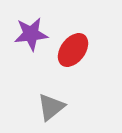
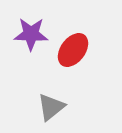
purple star: rotated 8 degrees clockwise
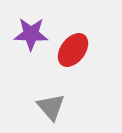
gray triangle: rotated 32 degrees counterclockwise
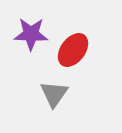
gray triangle: moved 3 px right, 13 px up; rotated 16 degrees clockwise
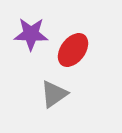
gray triangle: rotated 20 degrees clockwise
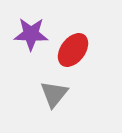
gray triangle: rotated 16 degrees counterclockwise
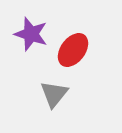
purple star: rotated 16 degrees clockwise
